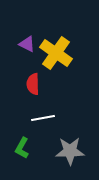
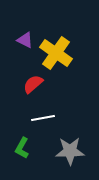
purple triangle: moved 2 px left, 4 px up
red semicircle: rotated 50 degrees clockwise
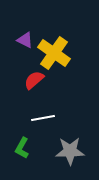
yellow cross: moved 2 px left
red semicircle: moved 1 px right, 4 px up
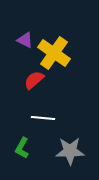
white line: rotated 15 degrees clockwise
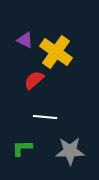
yellow cross: moved 2 px right, 1 px up
white line: moved 2 px right, 1 px up
green L-shape: rotated 60 degrees clockwise
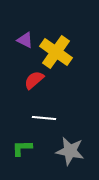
white line: moved 1 px left, 1 px down
gray star: rotated 12 degrees clockwise
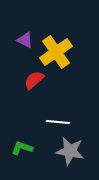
yellow cross: rotated 20 degrees clockwise
white line: moved 14 px right, 4 px down
green L-shape: rotated 20 degrees clockwise
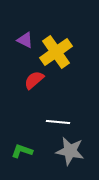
green L-shape: moved 3 px down
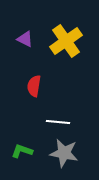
purple triangle: moved 1 px up
yellow cross: moved 10 px right, 11 px up
red semicircle: moved 6 px down; rotated 40 degrees counterclockwise
gray star: moved 6 px left, 2 px down
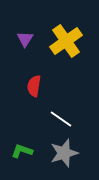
purple triangle: rotated 36 degrees clockwise
white line: moved 3 px right, 3 px up; rotated 30 degrees clockwise
gray star: rotated 28 degrees counterclockwise
